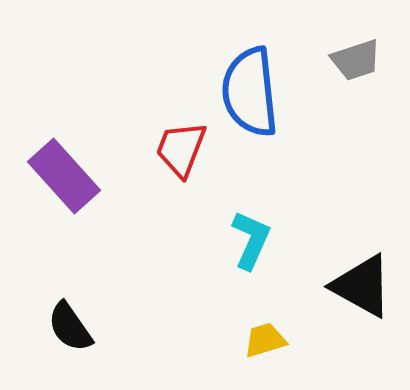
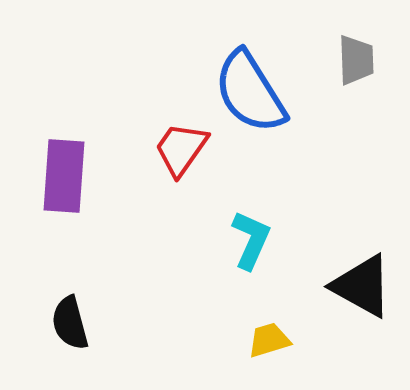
gray trapezoid: rotated 74 degrees counterclockwise
blue semicircle: rotated 26 degrees counterclockwise
red trapezoid: rotated 14 degrees clockwise
purple rectangle: rotated 46 degrees clockwise
black semicircle: moved 4 px up; rotated 20 degrees clockwise
yellow trapezoid: moved 4 px right
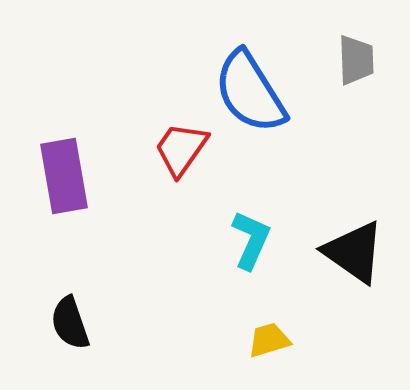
purple rectangle: rotated 14 degrees counterclockwise
black triangle: moved 8 px left, 34 px up; rotated 6 degrees clockwise
black semicircle: rotated 4 degrees counterclockwise
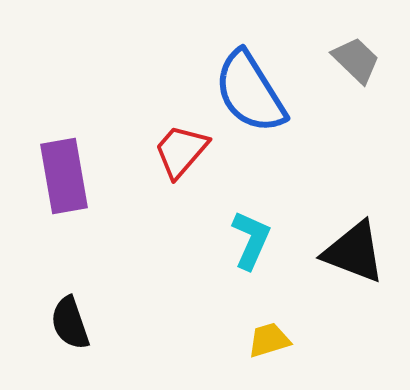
gray trapezoid: rotated 44 degrees counterclockwise
red trapezoid: moved 2 px down; rotated 6 degrees clockwise
black triangle: rotated 14 degrees counterclockwise
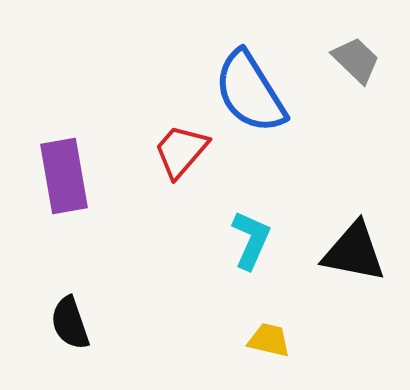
black triangle: rotated 10 degrees counterclockwise
yellow trapezoid: rotated 30 degrees clockwise
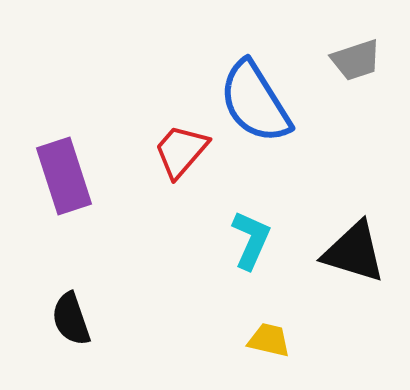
gray trapezoid: rotated 118 degrees clockwise
blue semicircle: moved 5 px right, 10 px down
purple rectangle: rotated 8 degrees counterclockwise
black triangle: rotated 6 degrees clockwise
black semicircle: moved 1 px right, 4 px up
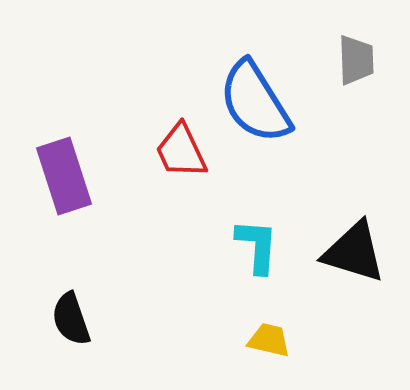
gray trapezoid: rotated 74 degrees counterclockwise
red trapezoid: rotated 66 degrees counterclockwise
cyan L-shape: moved 6 px right, 6 px down; rotated 20 degrees counterclockwise
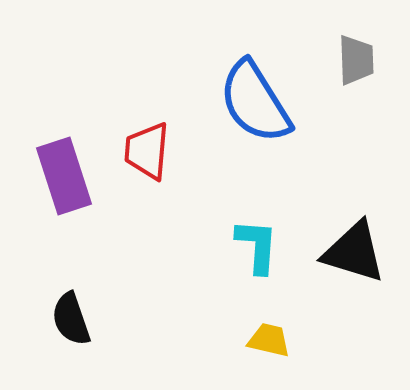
red trapezoid: moved 34 px left; rotated 30 degrees clockwise
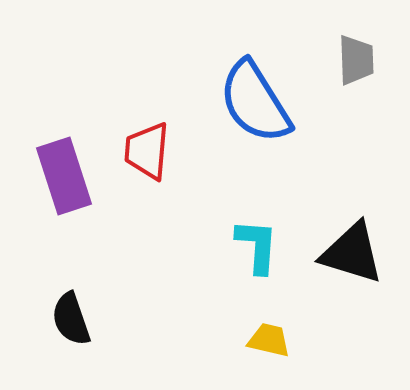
black triangle: moved 2 px left, 1 px down
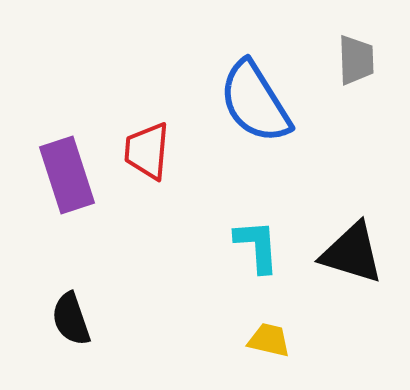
purple rectangle: moved 3 px right, 1 px up
cyan L-shape: rotated 8 degrees counterclockwise
